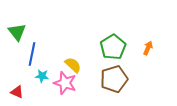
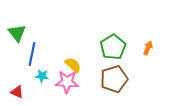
green triangle: moved 1 px down
pink star: moved 2 px right, 1 px up; rotated 15 degrees counterclockwise
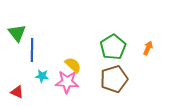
blue line: moved 4 px up; rotated 10 degrees counterclockwise
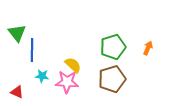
green pentagon: rotated 15 degrees clockwise
brown pentagon: moved 2 px left
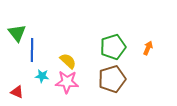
yellow semicircle: moved 5 px left, 4 px up
